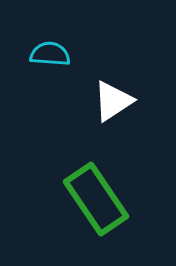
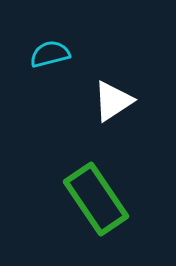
cyan semicircle: rotated 18 degrees counterclockwise
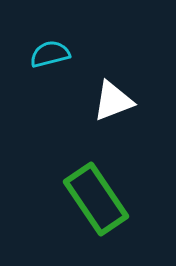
white triangle: rotated 12 degrees clockwise
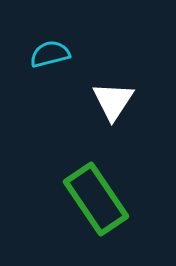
white triangle: rotated 36 degrees counterclockwise
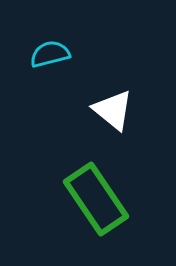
white triangle: moved 9 px down; rotated 24 degrees counterclockwise
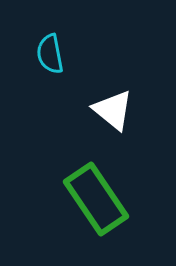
cyan semicircle: rotated 87 degrees counterclockwise
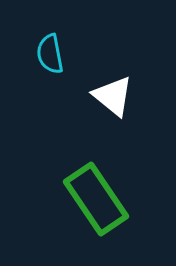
white triangle: moved 14 px up
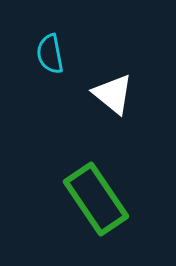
white triangle: moved 2 px up
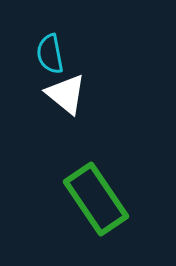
white triangle: moved 47 px left
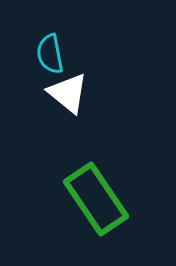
white triangle: moved 2 px right, 1 px up
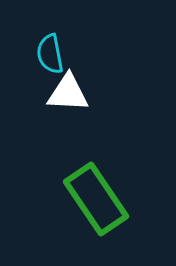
white triangle: rotated 36 degrees counterclockwise
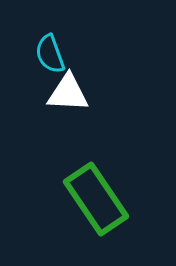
cyan semicircle: rotated 9 degrees counterclockwise
